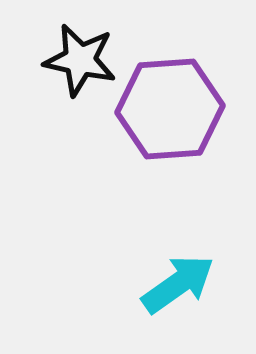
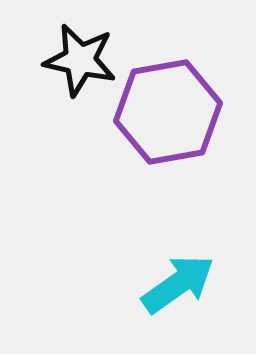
purple hexagon: moved 2 px left, 3 px down; rotated 6 degrees counterclockwise
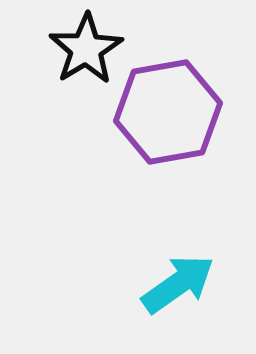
black star: moved 6 px right, 11 px up; rotated 28 degrees clockwise
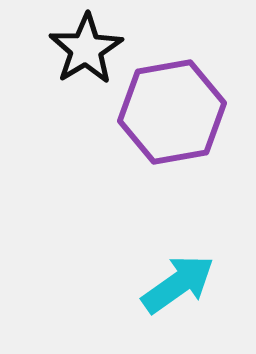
purple hexagon: moved 4 px right
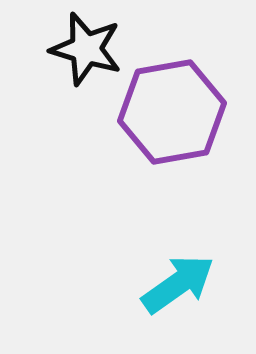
black star: rotated 24 degrees counterclockwise
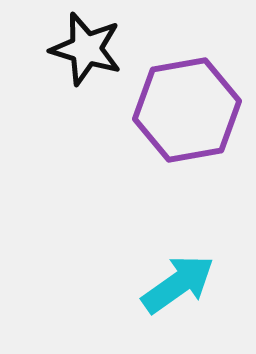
purple hexagon: moved 15 px right, 2 px up
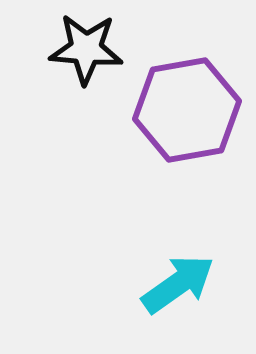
black star: rotated 12 degrees counterclockwise
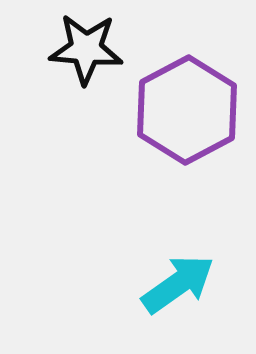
purple hexagon: rotated 18 degrees counterclockwise
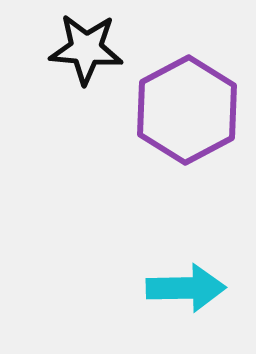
cyan arrow: moved 8 px right, 4 px down; rotated 34 degrees clockwise
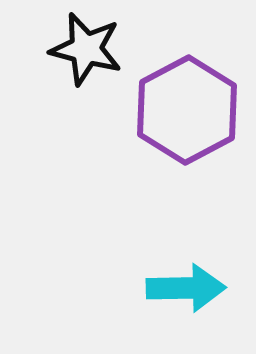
black star: rotated 10 degrees clockwise
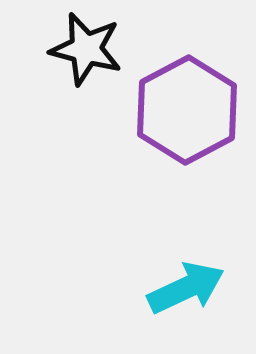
cyan arrow: rotated 24 degrees counterclockwise
